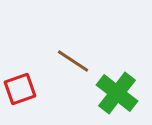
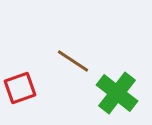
red square: moved 1 px up
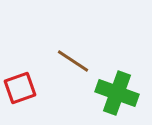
green cross: rotated 18 degrees counterclockwise
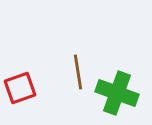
brown line: moved 5 px right, 11 px down; rotated 48 degrees clockwise
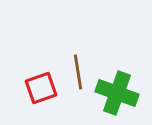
red square: moved 21 px right
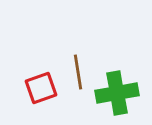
green cross: rotated 30 degrees counterclockwise
